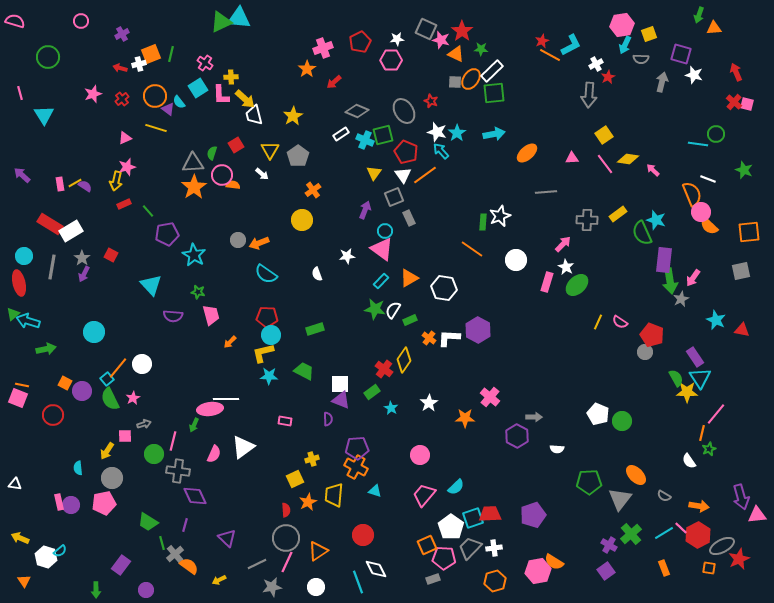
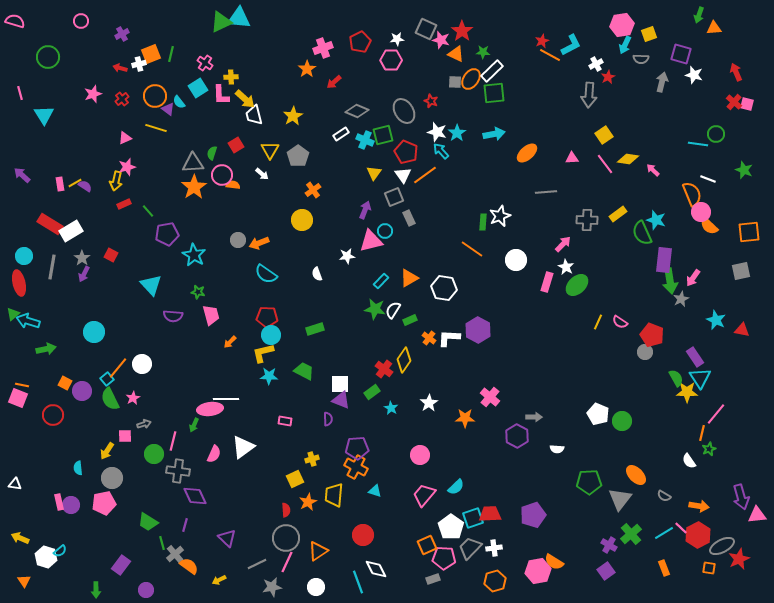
green star at (481, 49): moved 2 px right, 3 px down
pink triangle at (382, 249): moved 11 px left, 8 px up; rotated 50 degrees counterclockwise
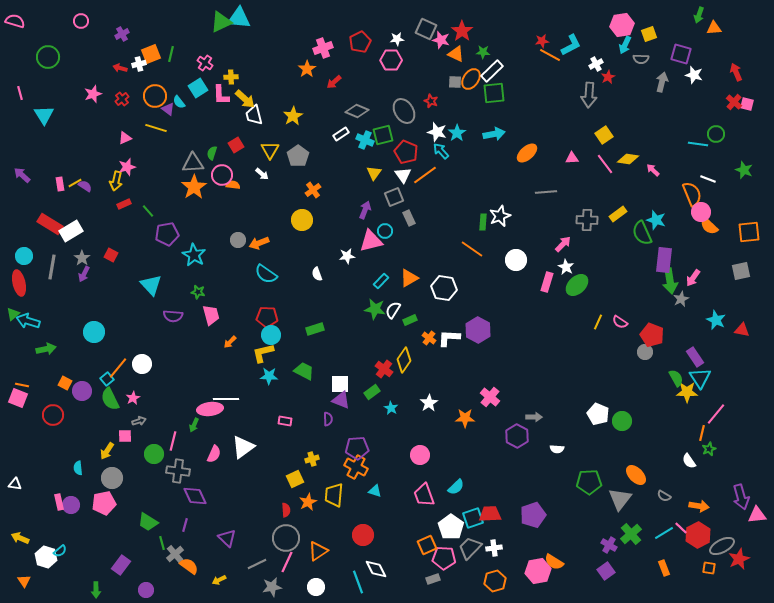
red star at (542, 41): rotated 16 degrees clockwise
gray arrow at (144, 424): moved 5 px left, 3 px up
pink trapezoid at (424, 495): rotated 60 degrees counterclockwise
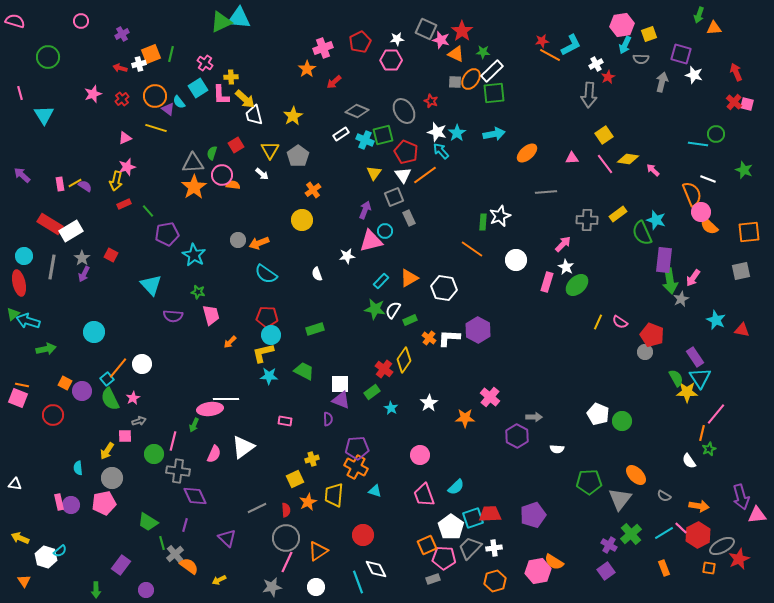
gray line at (257, 564): moved 56 px up
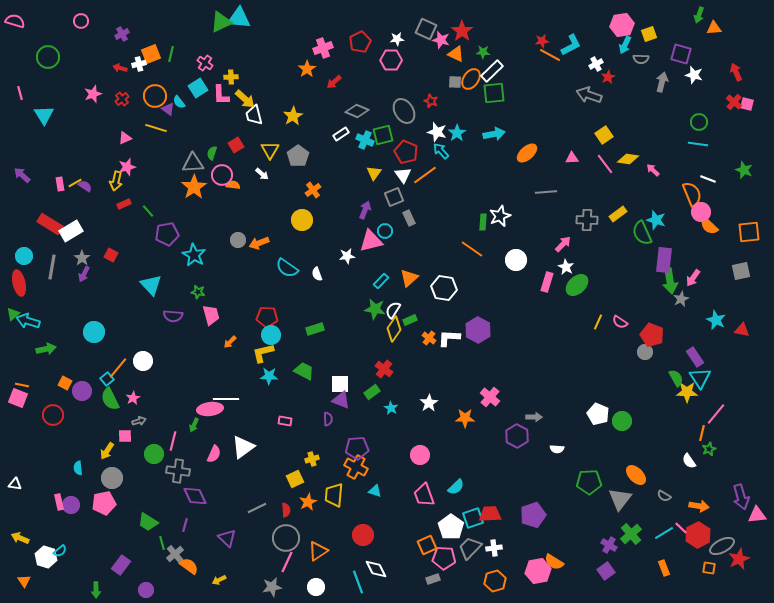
gray arrow at (589, 95): rotated 105 degrees clockwise
green circle at (716, 134): moved 17 px left, 12 px up
cyan semicircle at (266, 274): moved 21 px right, 6 px up
orange triangle at (409, 278): rotated 12 degrees counterclockwise
yellow diamond at (404, 360): moved 10 px left, 31 px up
white circle at (142, 364): moved 1 px right, 3 px up
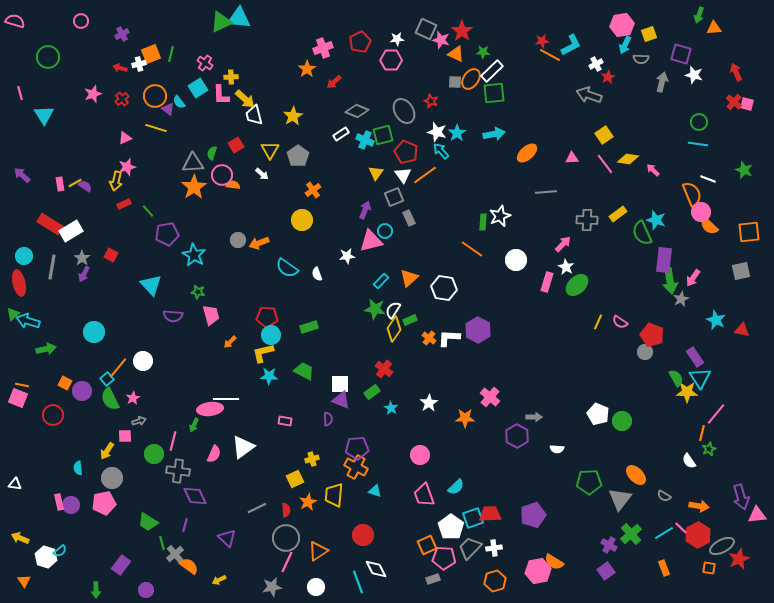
yellow triangle at (374, 173): moved 2 px right
green rectangle at (315, 329): moved 6 px left, 2 px up
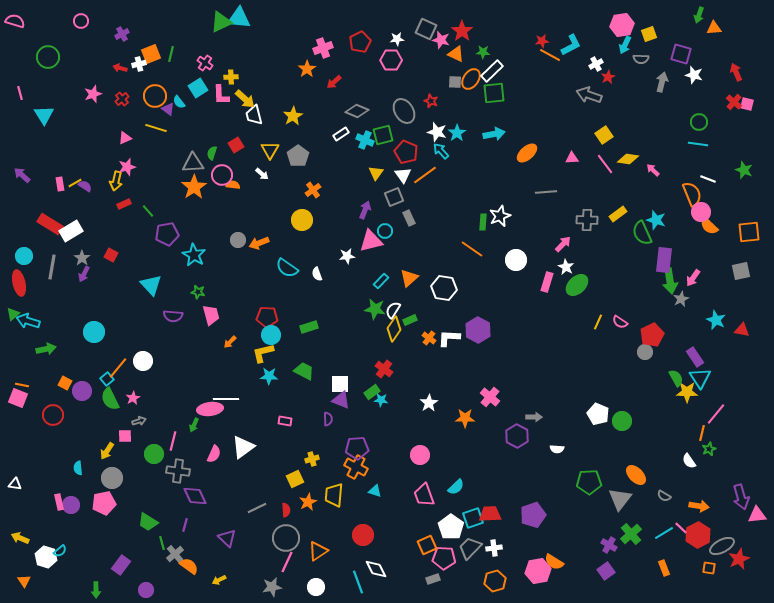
red pentagon at (652, 335): rotated 25 degrees clockwise
cyan star at (391, 408): moved 10 px left, 8 px up; rotated 24 degrees counterclockwise
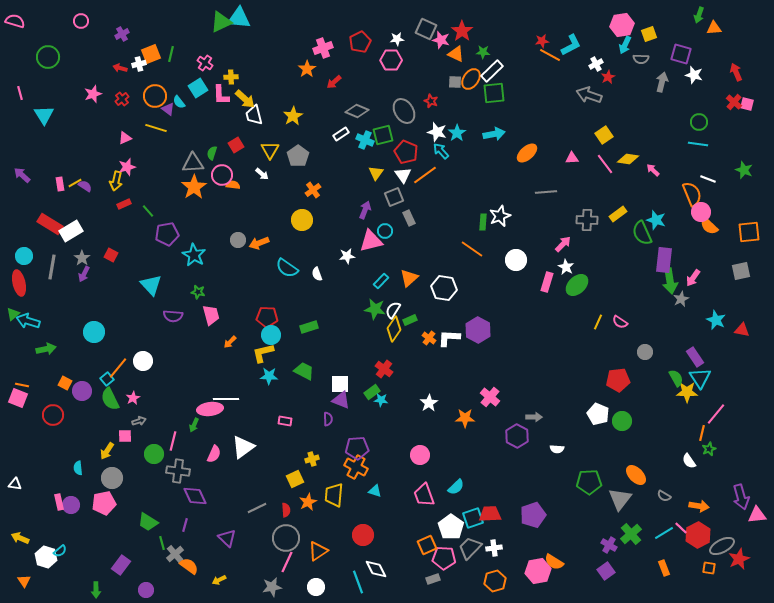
red pentagon at (652, 335): moved 34 px left, 45 px down; rotated 20 degrees clockwise
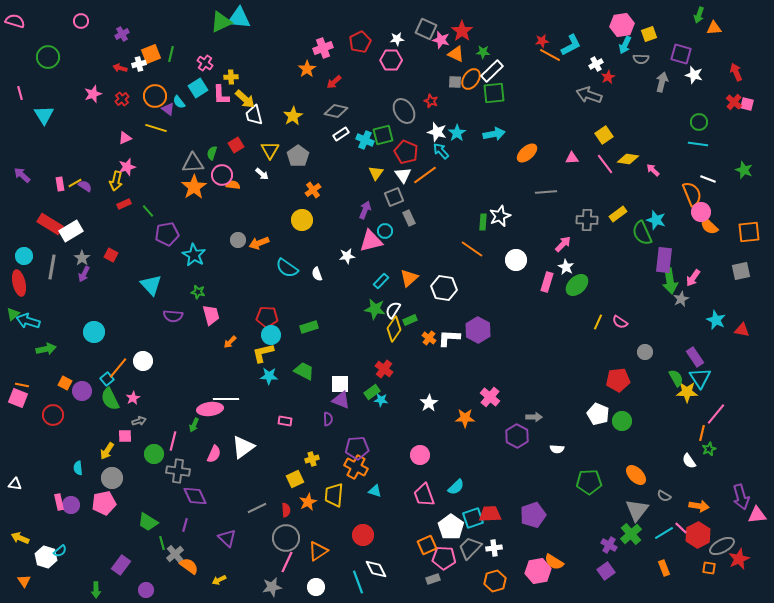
gray diamond at (357, 111): moved 21 px left; rotated 10 degrees counterclockwise
gray triangle at (620, 499): moved 17 px right, 11 px down
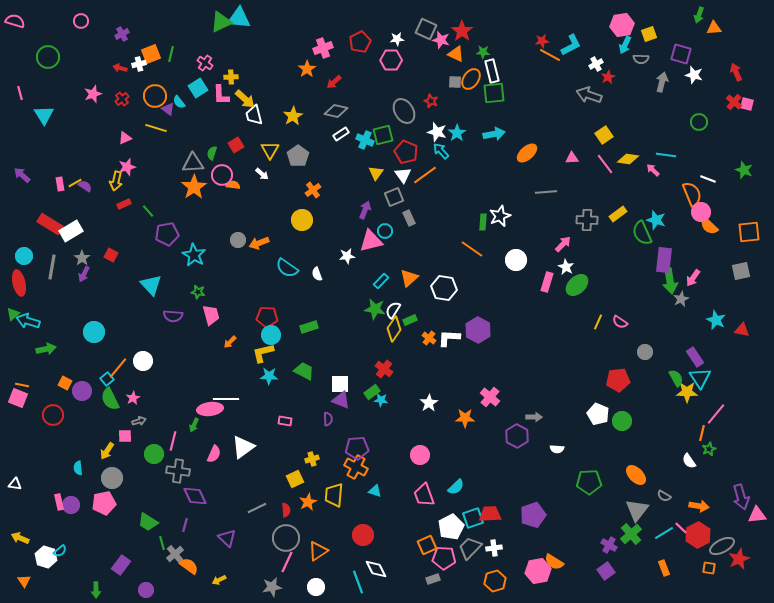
white rectangle at (492, 71): rotated 60 degrees counterclockwise
cyan line at (698, 144): moved 32 px left, 11 px down
white pentagon at (451, 527): rotated 10 degrees clockwise
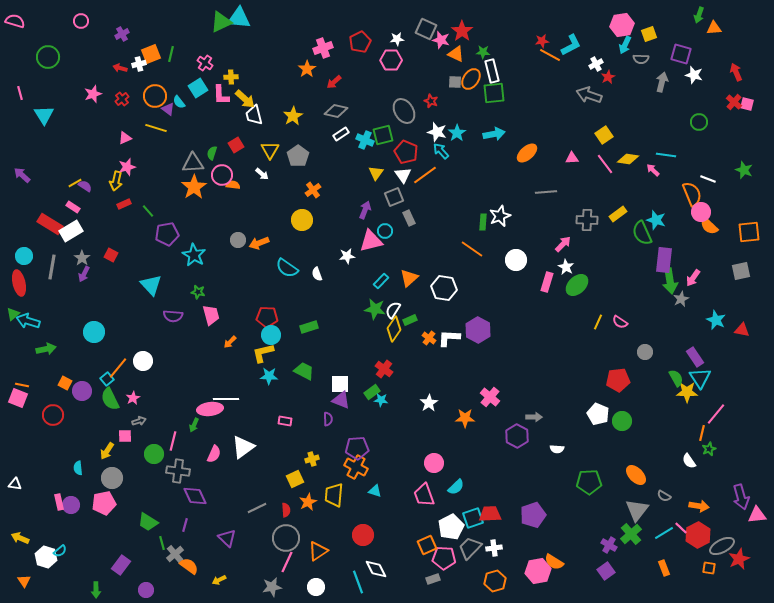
pink rectangle at (60, 184): moved 13 px right, 23 px down; rotated 48 degrees counterclockwise
pink circle at (420, 455): moved 14 px right, 8 px down
